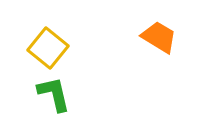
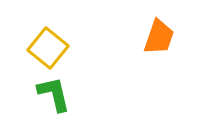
orange trapezoid: rotated 78 degrees clockwise
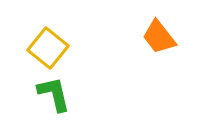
orange trapezoid: rotated 123 degrees clockwise
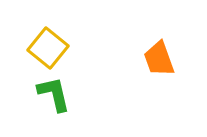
orange trapezoid: moved 22 px down; rotated 18 degrees clockwise
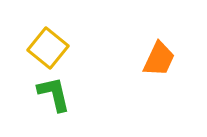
orange trapezoid: rotated 135 degrees counterclockwise
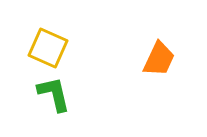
yellow square: rotated 15 degrees counterclockwise
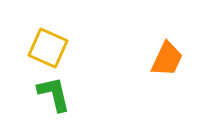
orange trapezoid: moved 8 px right
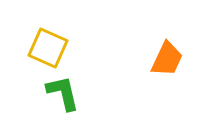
green L-shape: moved 9 px right, 1 px up
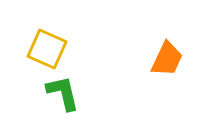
yellow square: moved 1 px left, 1 px down
